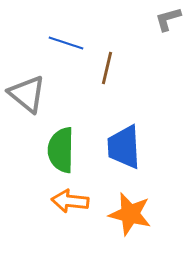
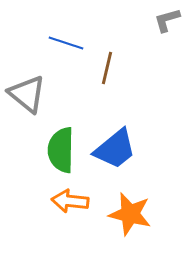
gray L-shape: moved 1 px left, 1 px down
blue trapezoid: moved 9 px left, 2 px down; rotated 126 degrees counterclockwise
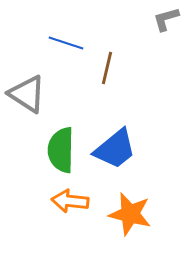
gray L-shape: moved 1 px left, 1 px up
gray triangle: rotated 6 degrees counterclockwise
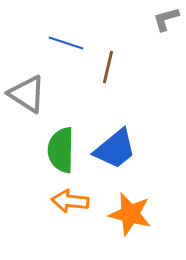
brown line: moved 1 px right, 1 px up
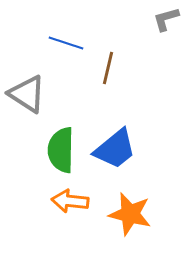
brown line: moved 1 px down
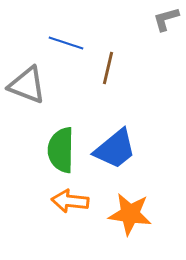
gray triangle: moved 9 px up; rotated 12 degrees counterclockwise
orange star: rotated 6 degrees counterclockwise
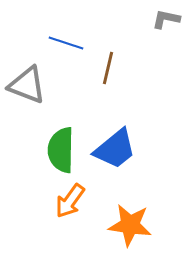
gray L-shape: rotated 28 degrees clockwise
orange arrow: rotated 60 degrees counterclockwise
orange star: moved 11 px down
